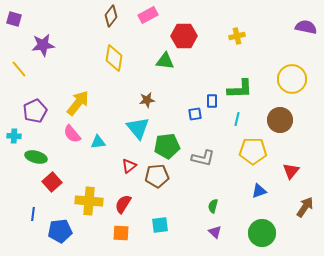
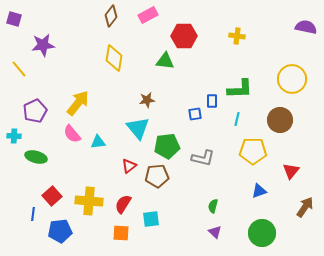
yellow cross at (237, 36): rotated 21 degrees clockwise
red square at (52, 182): moved 14 px down
cyan square at (160, 225): moved 9 px left, 6 px up
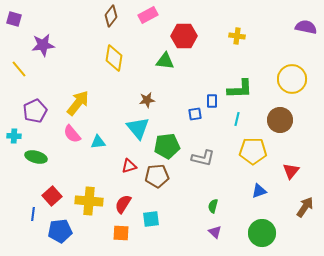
red triangle at (129, 166): rotated 21 degrees clockwise
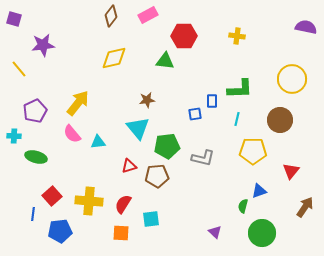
yellow diamond at (114, 58): rotated 68 degrees clockwise
green semicircle at (213, 206): moved 30 px right
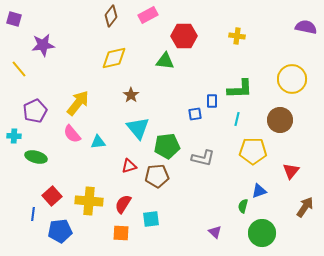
brown star at (147, 100): moved 16 px left, 5 px up; rotated 28 degrees counterclockwise
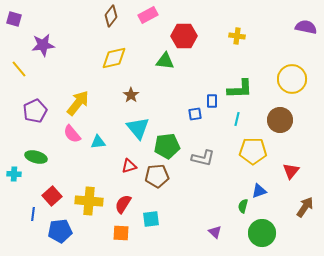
cyan cross at (14, 136): moved 38 px down
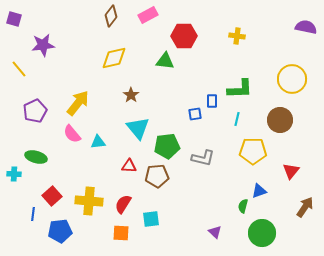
red triangle at (129, 166): rotated 21 degrees clockwise
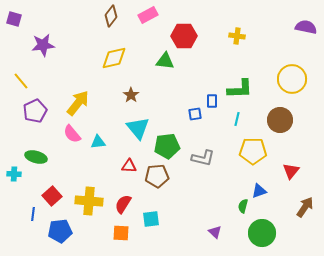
yellow line at (19, 69): moved 2 px right, 12 px down
